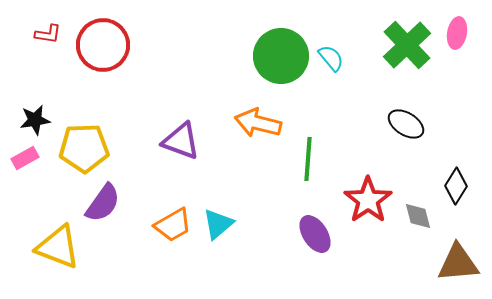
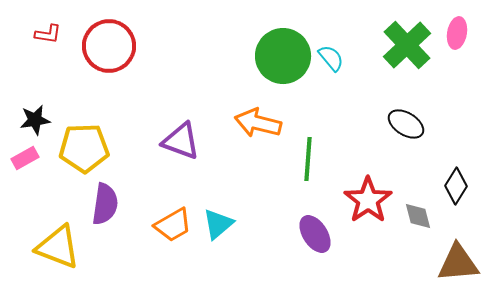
red circle: moved 6 px right, 1 px down
green circle: moved 2 px right
purple semicircle: moved 2 px right, 1 px down; rotated 27 degrees counterclockwise
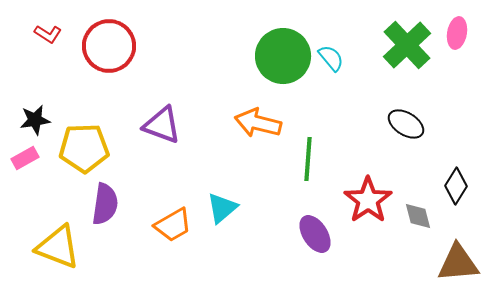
red L-shape: rotated 24 degrees clockwise
purple triangle: moved 19 px left, 16 px up
cyan triangle: moved 4 px right, 16 px up
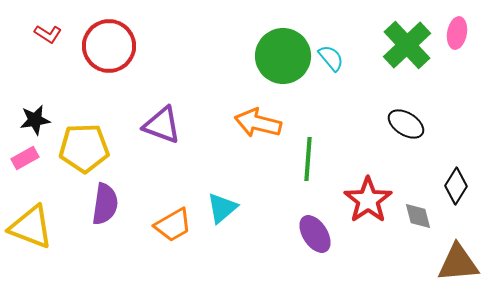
yellow triangle: moved 27 px left, 20 px up
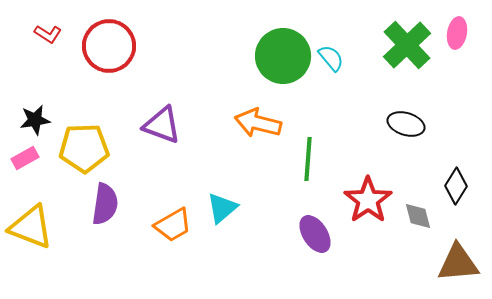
black ellipse: rotated 15 degrees counterclockwise
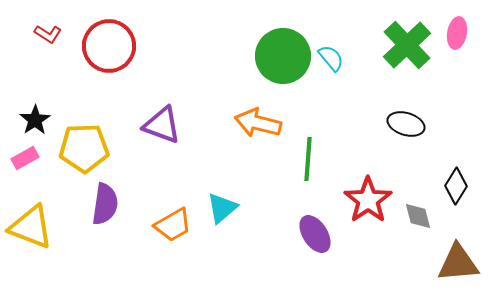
black star: rotated 24 degrees counterclockwise
